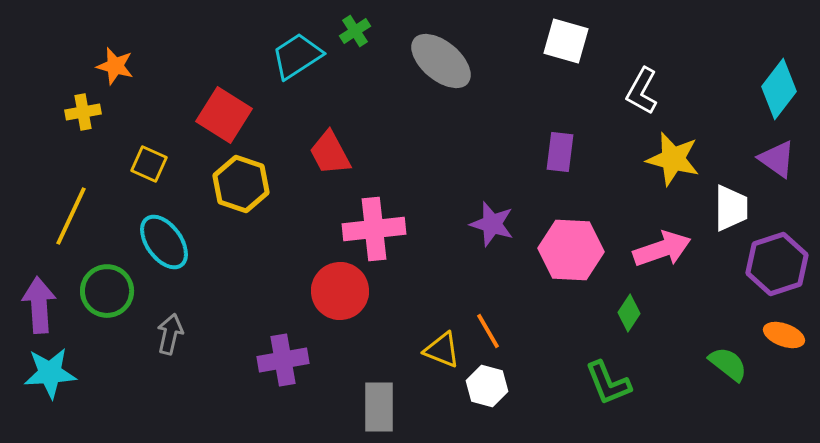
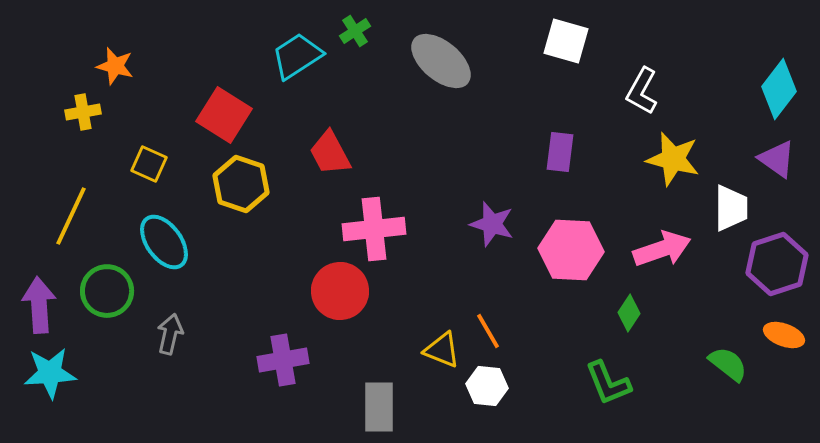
white hexagon: rotated 9 degrees counterclockwise
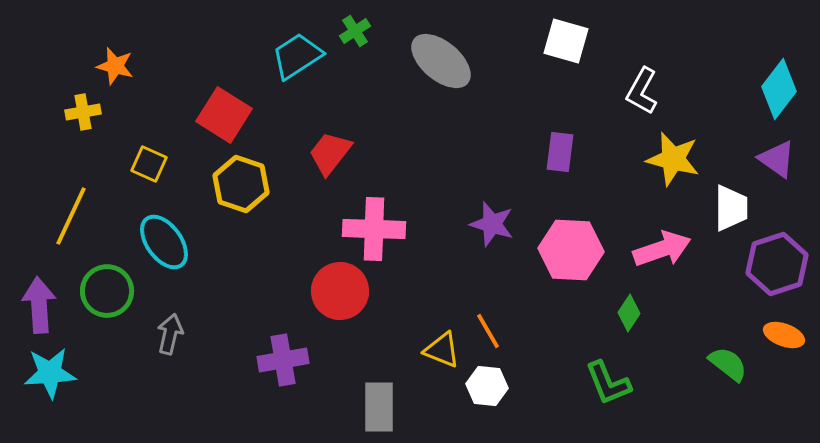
red trapezoid: rotated 66 degrees clockwise
pink cross: rotated 8 degrees clockwise
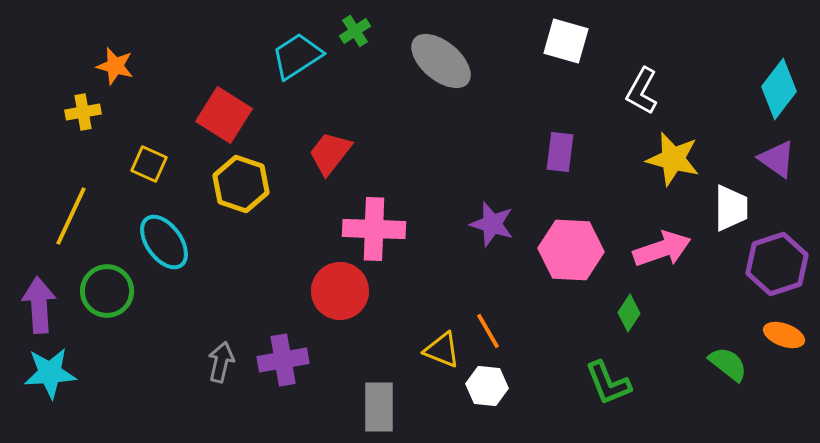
gray arrow: moved 51 px right, 28 px down
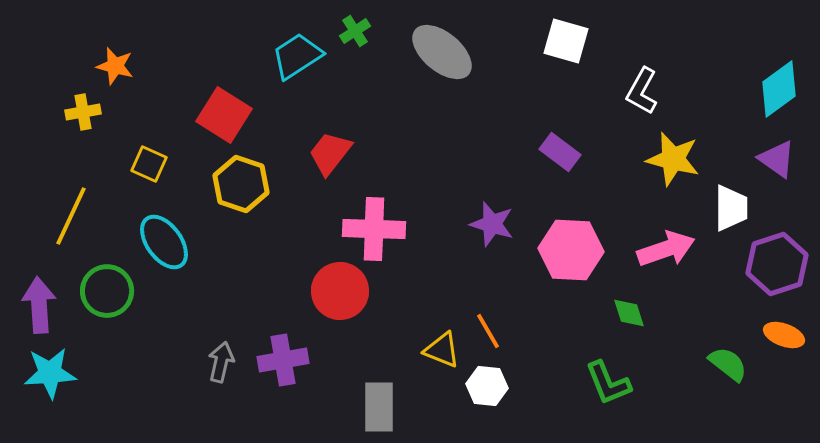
gray ellipse: moved 1 px right, 9 px up
cyan diamond: rotated 16 degrees clockwise
purple rectangle: rotated 60 degrees counterclockwise
pink arrow: moved 4 px right
green diamond: rotated 51 degrees counterclockwise
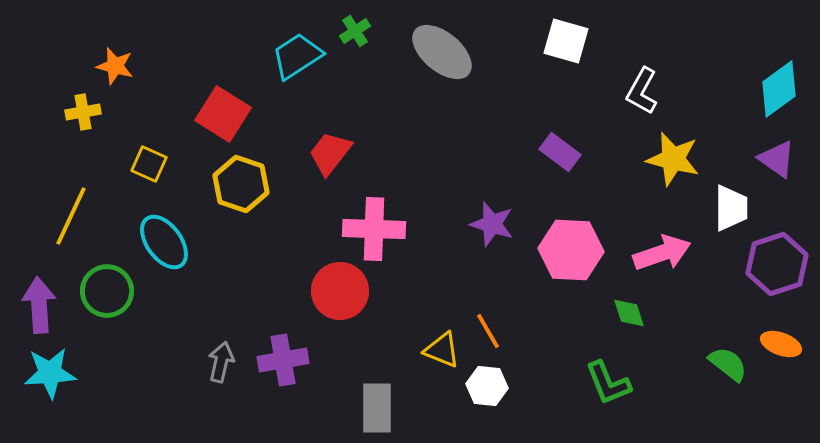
red square: moved 1 px left, 1 px up
pink arrow: moved 4 px left, 4 px down
orange ellipse: moved 3 px left, 9 px down
gray rectangle: moved 2 px left, 1 px down
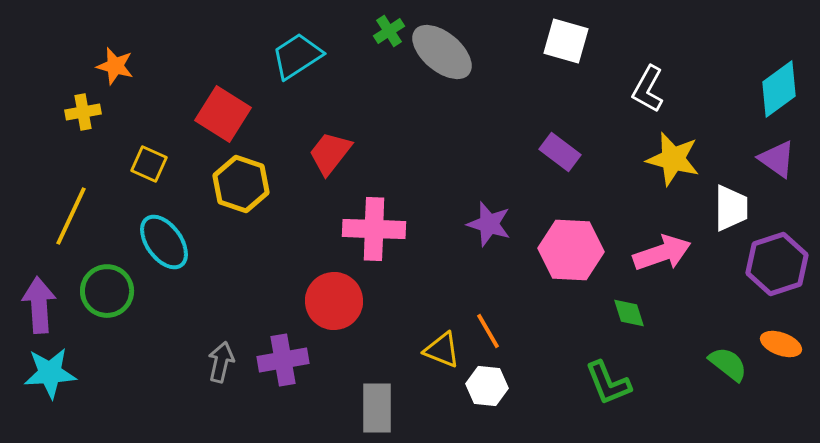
green cross: moved 34 px right
white L-shape: moved 6 px right, 2 px up
purple star: moved 3 px left
red circle: moved 6 px left, 10 px down
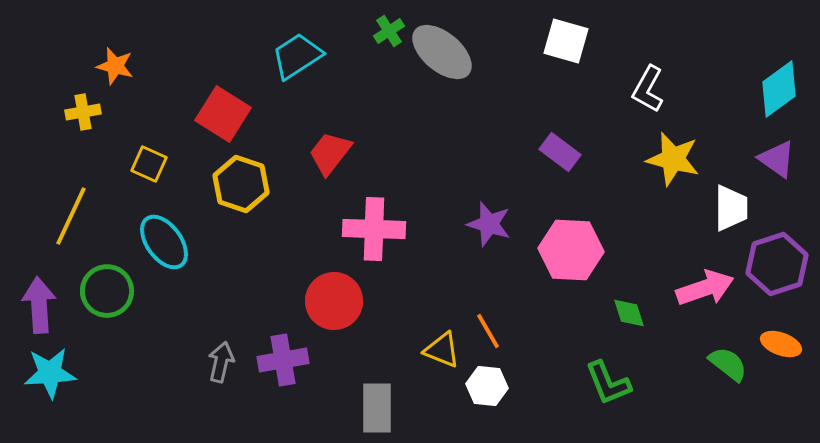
pink arrow: moved 43 px right, 35 px down
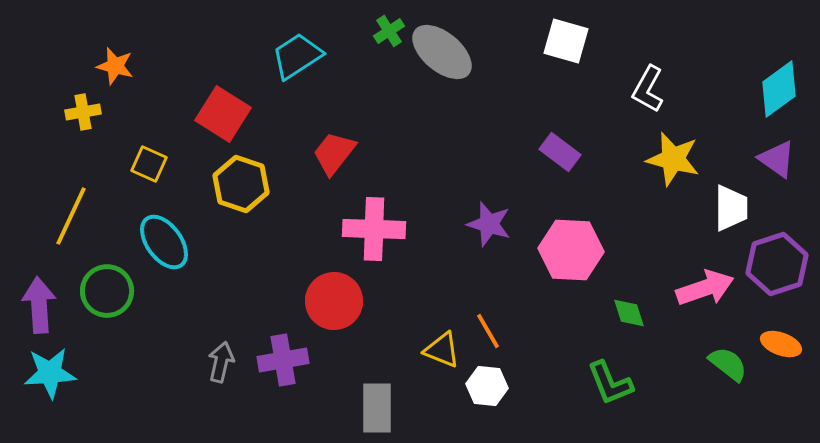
red trapezoid: moved 4 px right
green L-shape: moved 2 px right
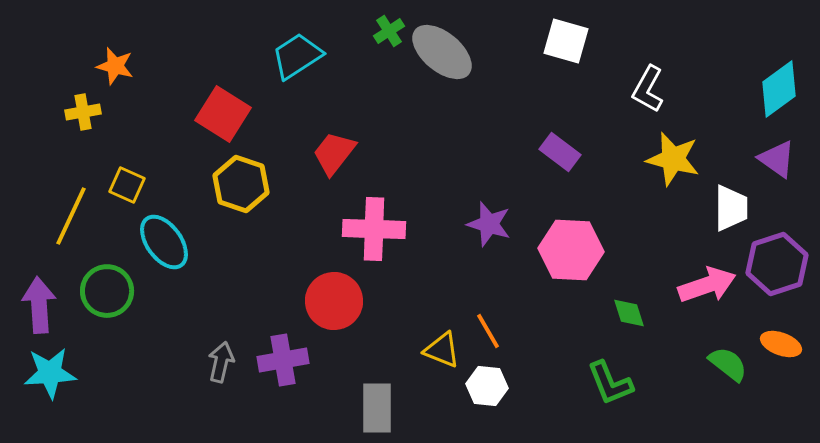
yellow square: moved 22 px left, 21 px down
pink arrow: moved 2 px right, 3 px up
